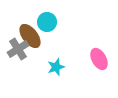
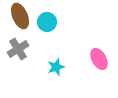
brown ellipse: moved 10 px left, 20 px up; rotated 15 degrees clockwise
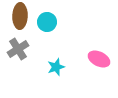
brown ellipse: rotated 25 degrees clockwise
pink ellipse: rotated 35 degrees counterclockwise
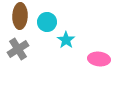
pink ellipse: rotated 20 degrees counterclockwise
cyan star: moved 10 px right, 27 px up; rotated 18 degrees counterclockwise
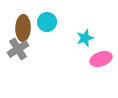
brown ellipse: moved 3 px right, 12 px down
cyan star: moved 19 px right, 2 px up; rotated 18 degrees clockwise
pink ellipse: moved 2 px right; rotated 25 degrees counterclockwise
